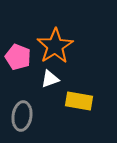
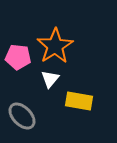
pink pentagon: rotated 15 degrees counterclockwise
white triangle: rotated 30 degrees counterclockwise
gray ellipse: rotated 52 degrees counterclockwise
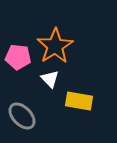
white triangle: rotated 24 degrees counterclockwise
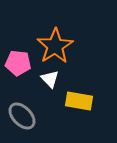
pink pentagon: moved 6 px down
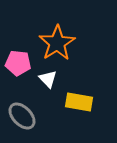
orange star: moved 2 px right, 3 px up
white triangle: moved 2 px left
yellow rectangle: moved 1 px down
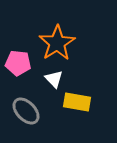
white triangle: moved 6 px right
yellow rectangle: moved 2 px left
gray ellipse: moved 4 px right, 5 px up
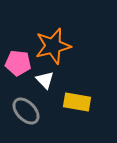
orange star: moved 4 px left, 3 px down; rotated 18 degrees clockwise
white triangle: moved 9 px left, 1 px down
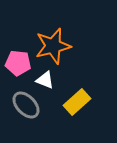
white triangle: rotated 24 degrees counterclockwise
yellow rectangle: rotated 52 degrees counterclockwise
gray ellipse: moved 6 px up
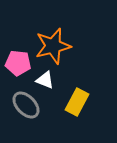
yellow rectangle: rotated 20 degrees counterclockwise
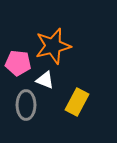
gray ellipse: rotated 44 degrees clockwise
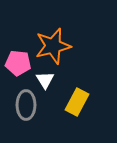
white triangle: rotated 36 degrees clockwise
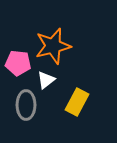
white triangle: moved 1 px right; rotated 24 degrees clockwise
